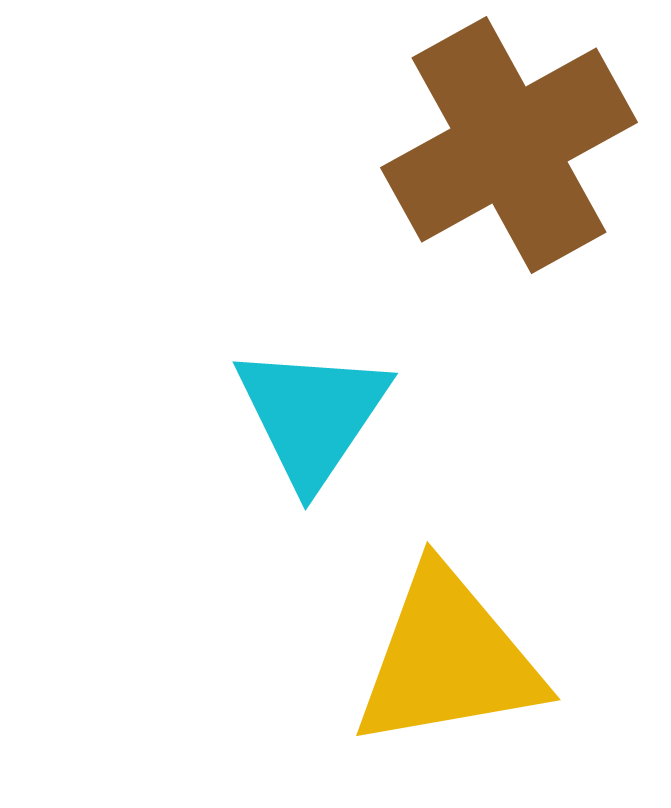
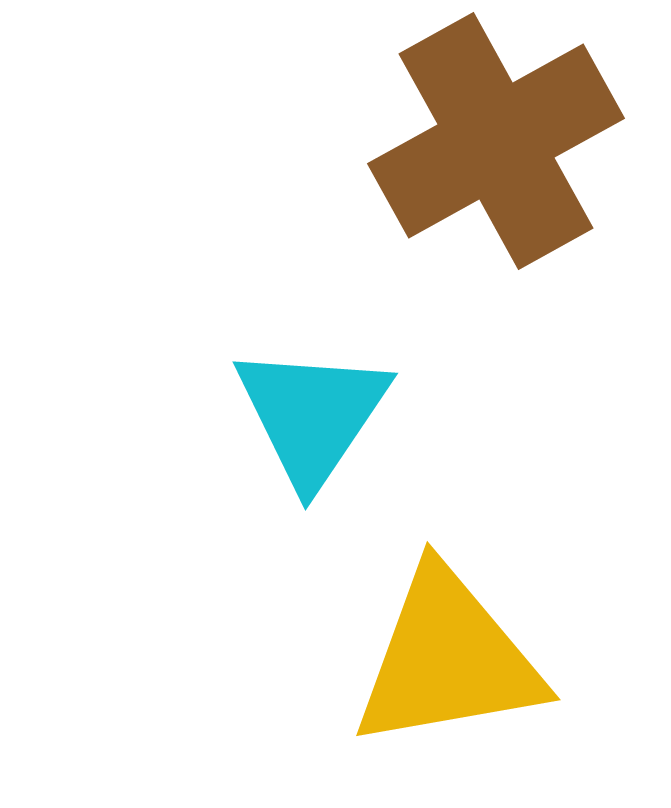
brown cross: moved 13 px left, 4 px up
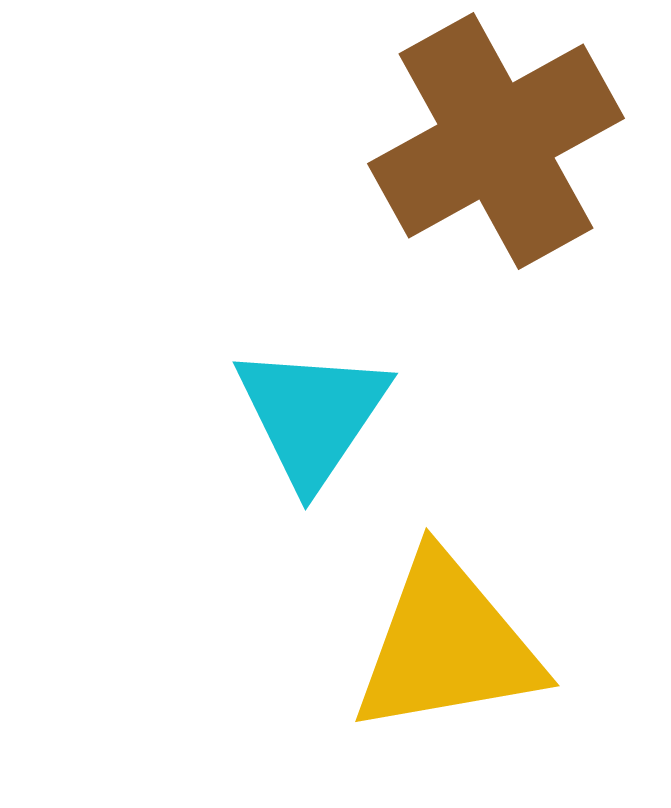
yellow triangle: moved 1 px left, 14 px up
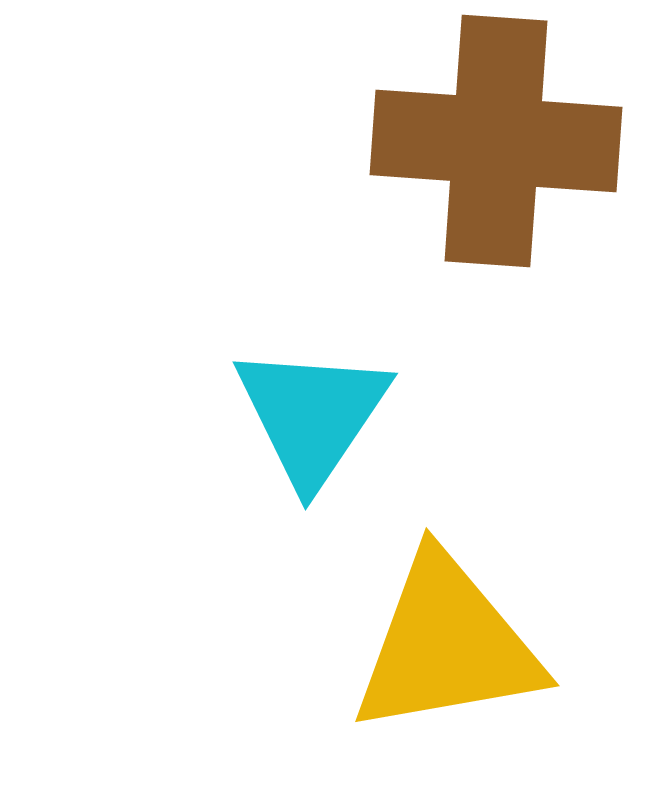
brown cross: rotated 33 degrees clockwise
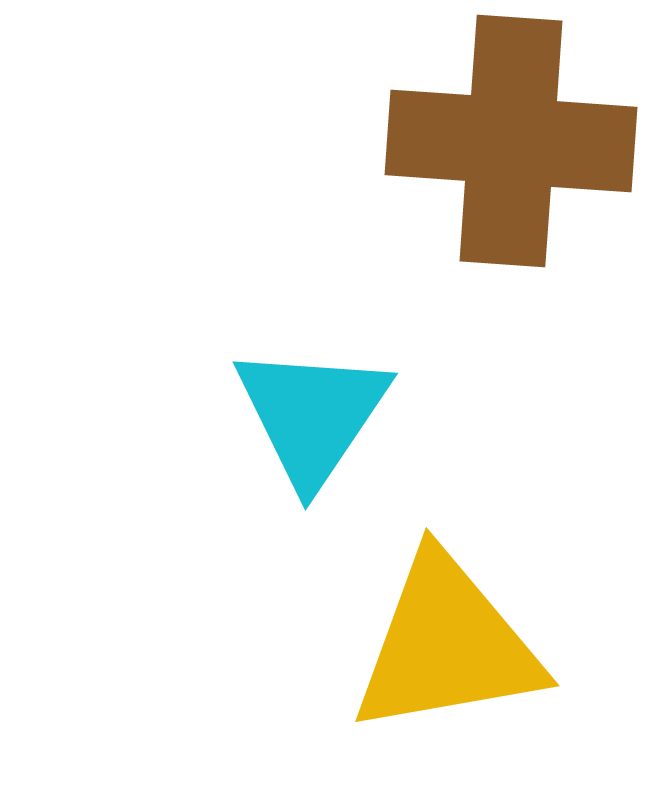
brown cross: moved 15 px right
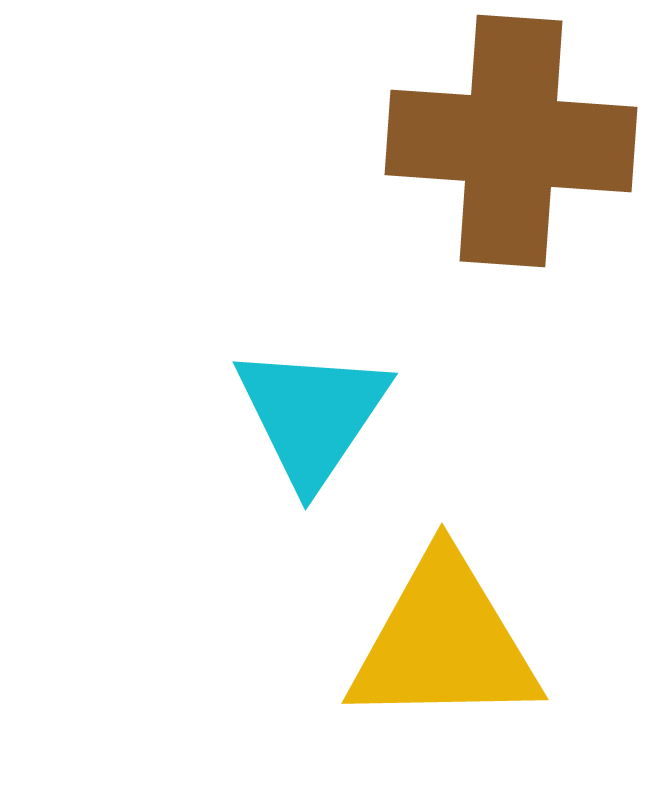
yellow triangle: moved 3 px left, 3 px up; rotated 9 degrees clockwise
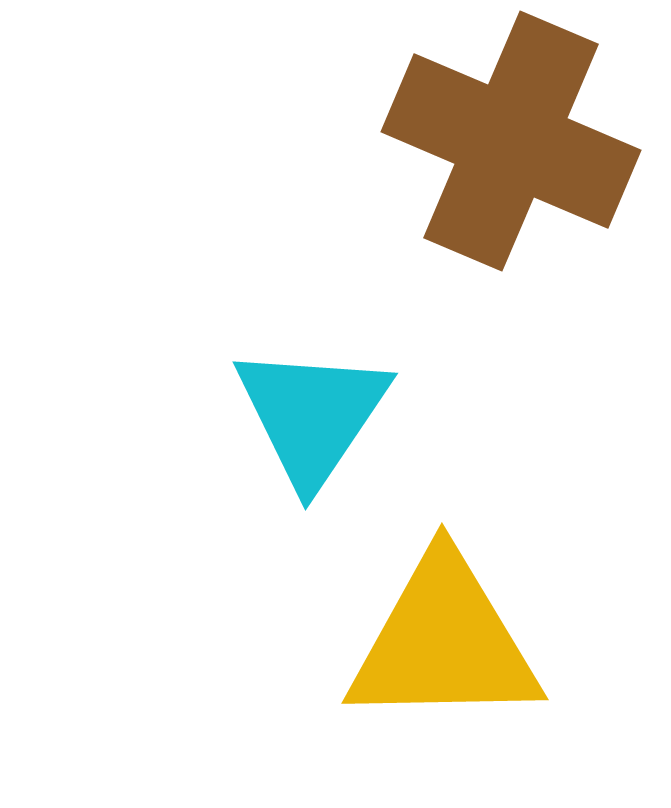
brown cross: rotated 19 degrees clockwise
